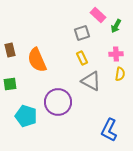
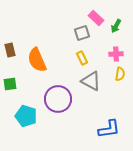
pink rectangle: moved 2 px left, 3 px down
purple circle: moved 3 px up
blue L-shape: moved 1 px up; rotated 125 degrees counterclockwise
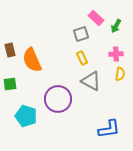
gray square: moved 1 px left, 1 px down
orange semicircle: moved 5 px left
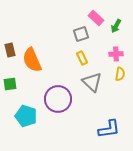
gray triangle: moved 1 px right, 1 px down; rotated 15 degrees clockwise
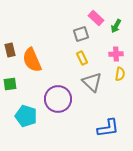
blue L-shape: moved 1 px left, 1 px up
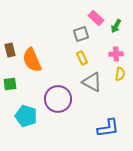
gray triangle: rotated 15 degrees counterclockwise
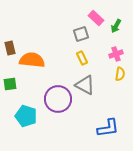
brown rectangle: moved 2 px up
pink cross: rotated 16 degrees counterclockwise
orange semicircle: rotated 120 degrees clockwise
gray triangle: moved 7 px left, 3 px down
